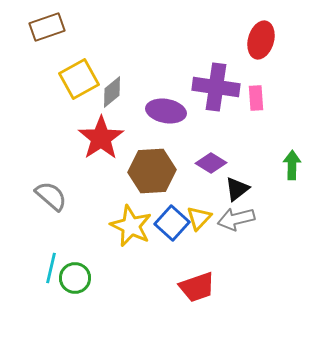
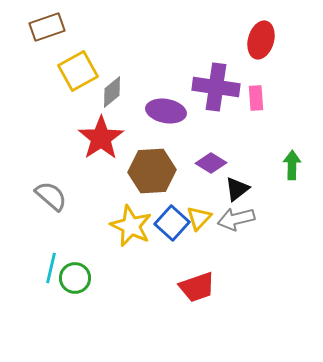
yellow square: moved 1 px left, 8 px up
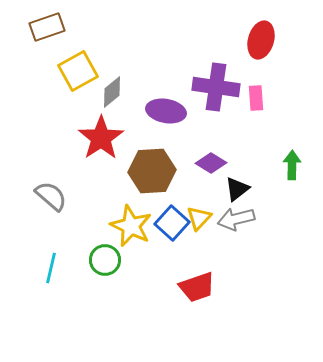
green circle: moved 30 px right, 18 px up
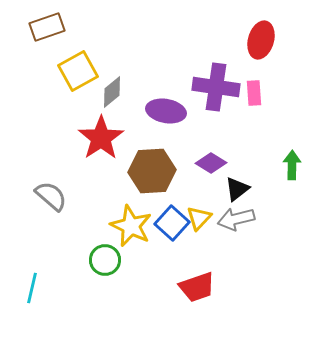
pink rectangle: moved 2 px left, 5 px up
cyan line: moved 19 px left, 20 px down
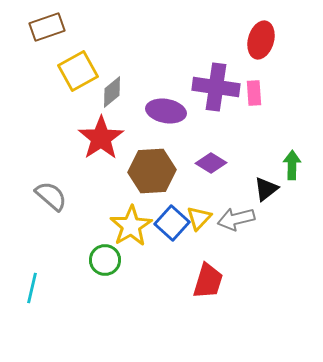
black triangle: moved 29 px right
yellow star: rotated 15 degrees clockwise
red trapezoid: moved 11 px right, 6 px up; rotated 54 degrees counterclockwise
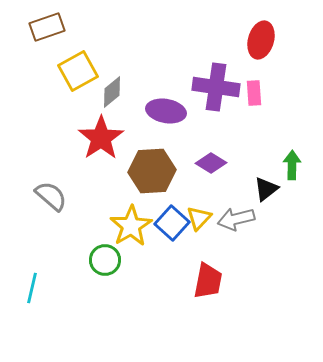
red trapezoid: rotated 6 degrees counterclockwise
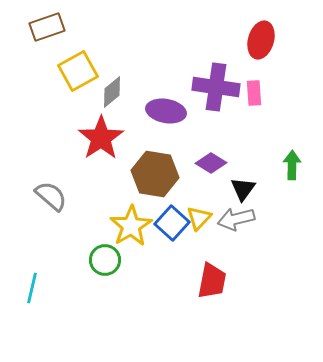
brown hexagon: moved 3 px right, 3 px down; rotated 12 degrees clockwise
black triangle: moved 23 px left; rotated 16 degrees counterclockwise
red trapezoid: moved 4 px right
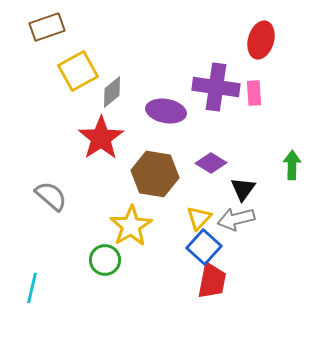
blue square: moved 32 px right, 24 px down
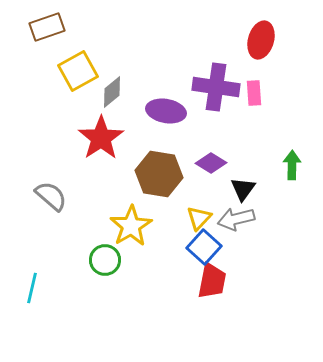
brown hexagon: moved 4 px right
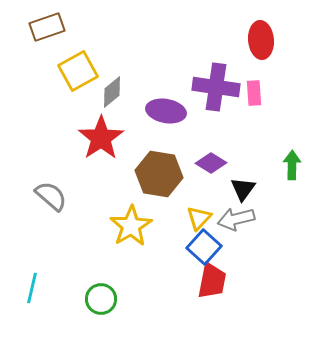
red ellipse: rotated 21 degrees counterclockwise
green circle: moved 4 px left, 39 px down
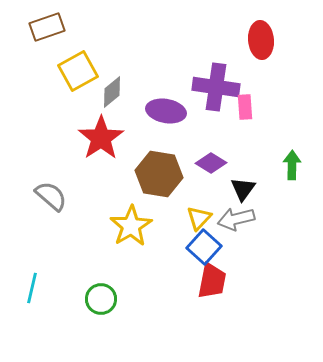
pink rectangle: moved 9 px left, 14 px down
